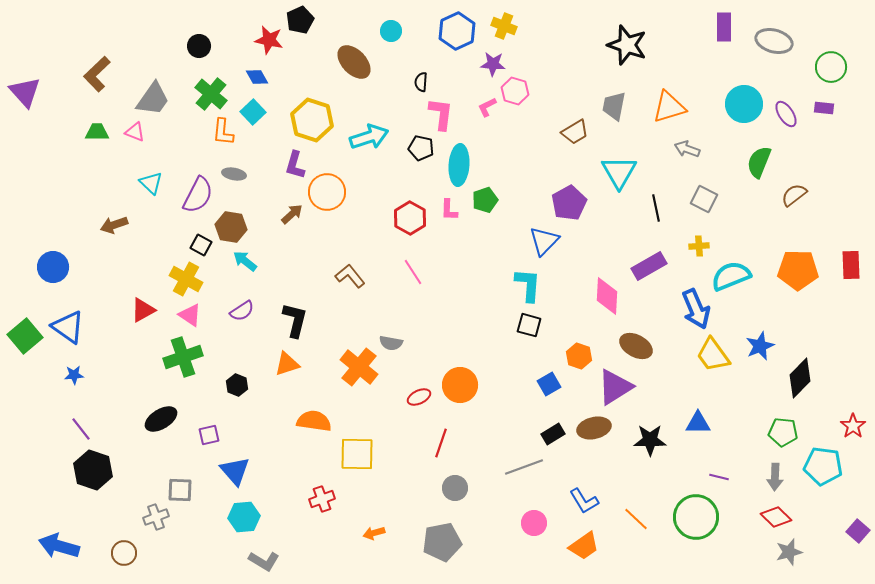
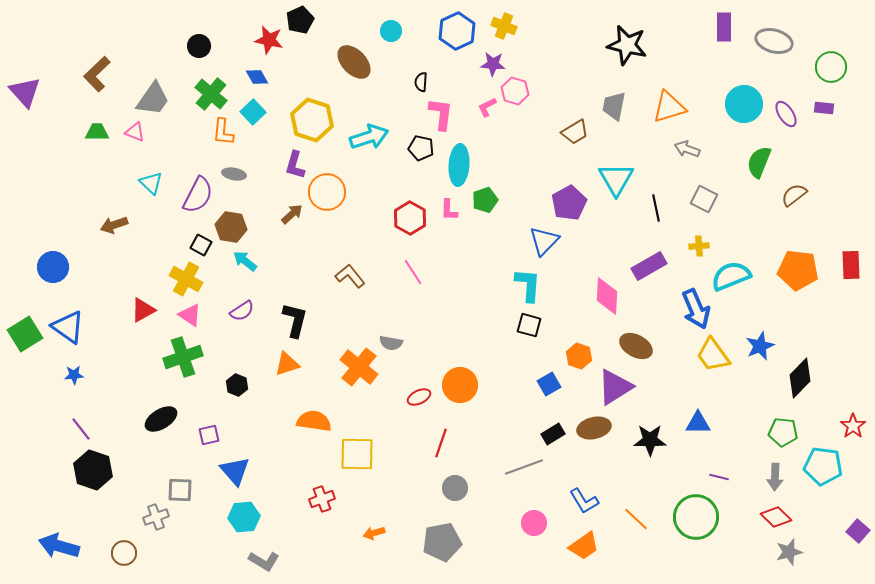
black star at (627, 45): rotated 6 degrees counterclockwise
cyan triangle at (619, 172): moved 3 px left, 7 px down
orange pentagon at (798, 270): rotated 6 degrees clockwise
green square at (25, 336): moved 2 px up; rotated 8 degrees clockwise
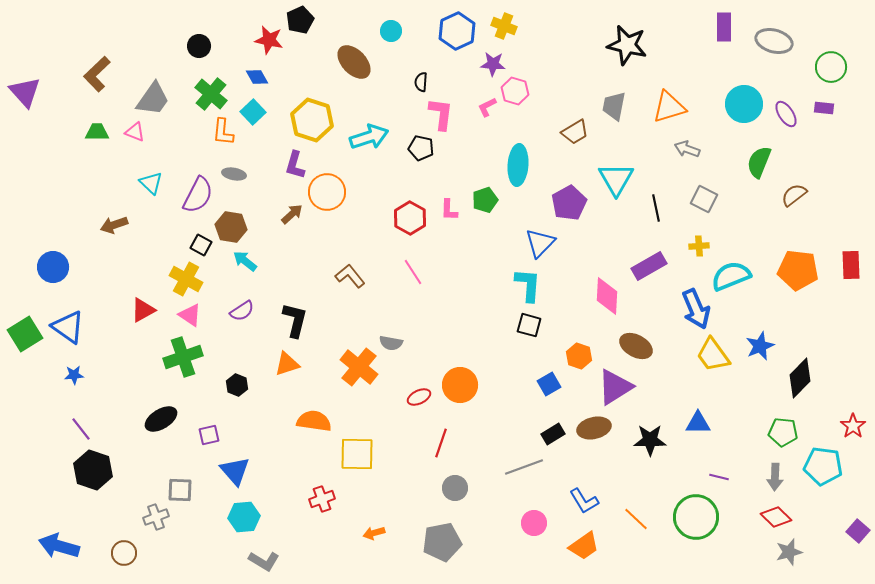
cyan ellipse at (459, 165): moved 59 px right
blue triangle at (544, 241): moved 4 px left, 2 px down
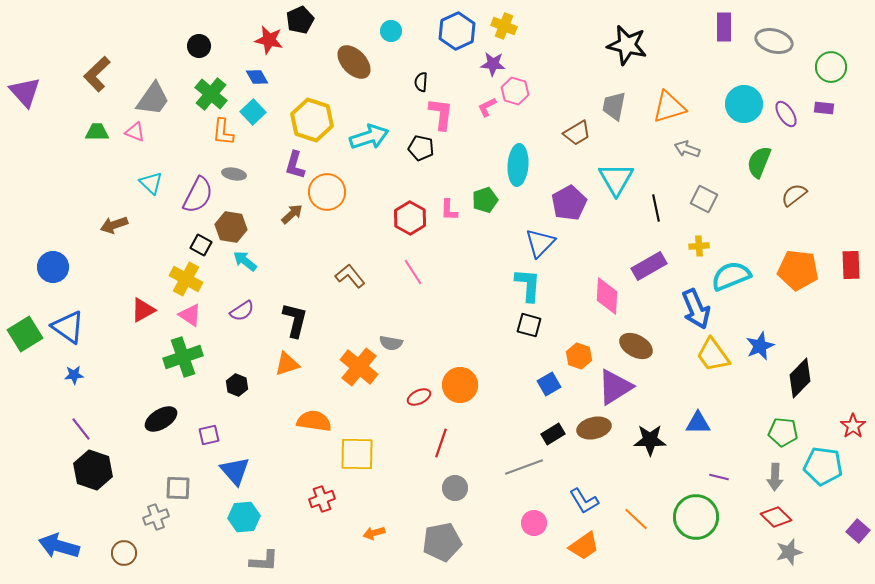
brown trapezoid at (575, 132): moved 2 px right, 1 px down
gray square at (180, 490): moved 2 px left, 2 px up
gray L-shape at (264, 561): rotated 28 degrees counterclockwise
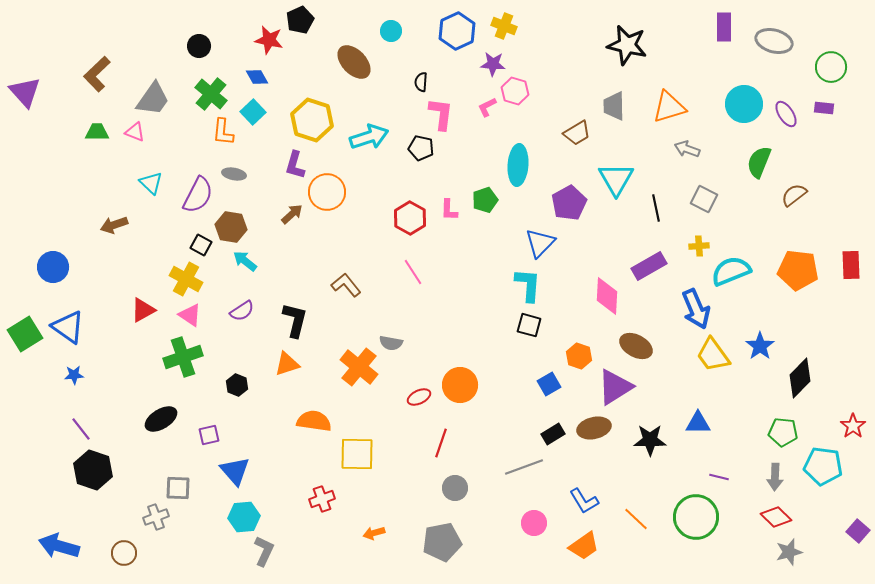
gray trapezoid at (614, 106): rotated 12 degrees counterclockwise
brown L-shape at (350, 276): moved 4 px left, 9 px down
cyan semicircle at (731, 276): moved 5 px up
blue star at (760, 346): rotated 12 degrees counterclockwise
gray L-shape at (264, 561): moved 10 px up; rotated 68 degrees counterclockwise
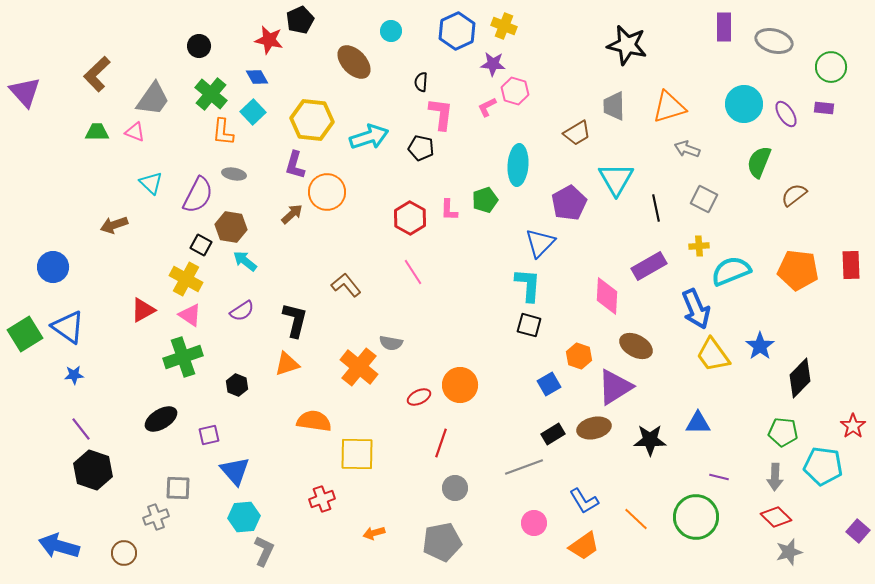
yellow hexagon at (312, 120): rotated 12 degrees counterclockwise
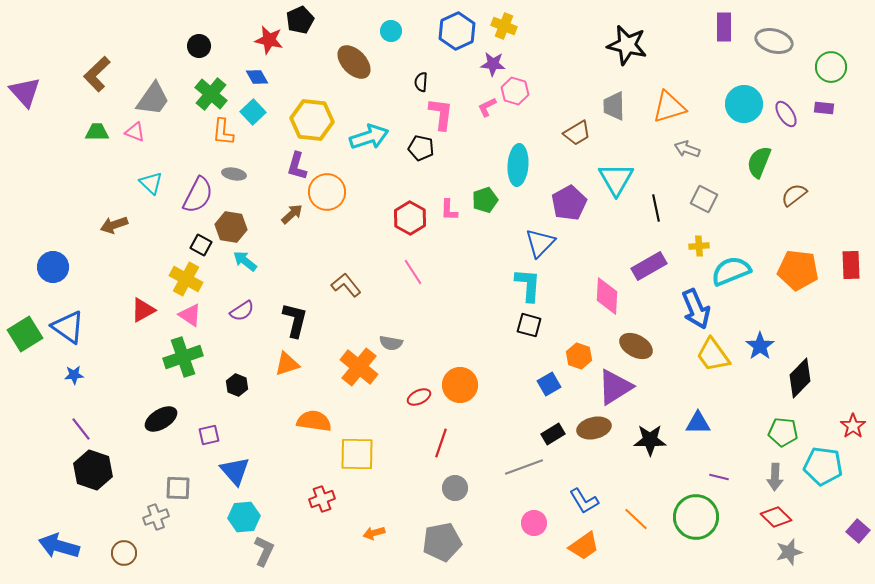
purple L-shape at (295, 165): moved 2 px right, 1 px down
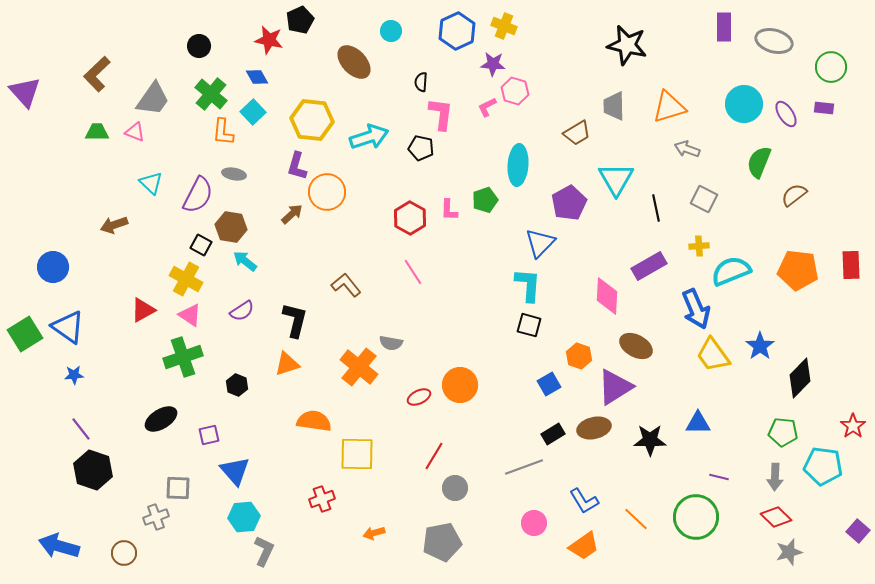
red line at (441, 443): moved 7 px left, 13 px down; rotated 12 degrees clockwise
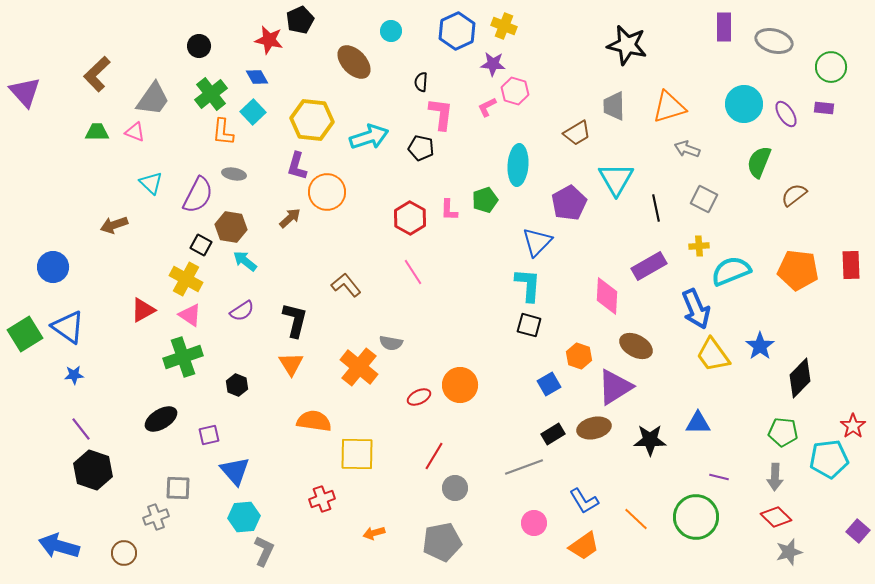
green cross at (211, 94): rotated 12 degrees clockwise
brown arrow at (292, 214): moved 2 px left, 4 px down
blue triangle at (540, 243): moved 3 px left, 1 px up
orange triangle at (287, 364): moved 4 px right; rotated 44 degrees counterclockwise
cyan pentagon at (823, 466): moved 6 px right, 7 px up; rotated 15 degrees counterclockwise
